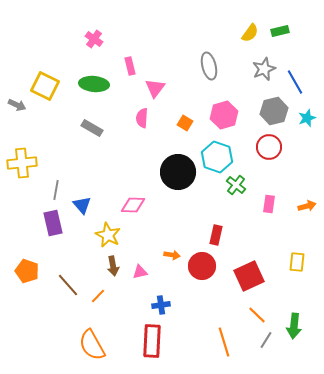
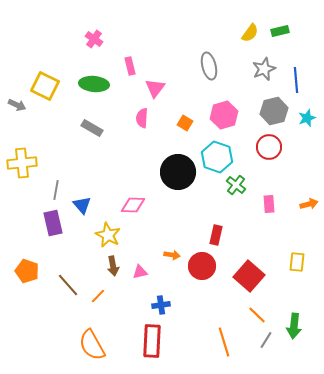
blue line at (295, 82): moved 1 px right, 2 px up; rotated 25 degrees clockwise
pink rectangle at (269, 204): rotated 12 degrees counterclockwise
orange arrow at (307, 206): moved 2 px right, 2 px up
red square at (249, 276): rotated 24 degrees counterclockwise
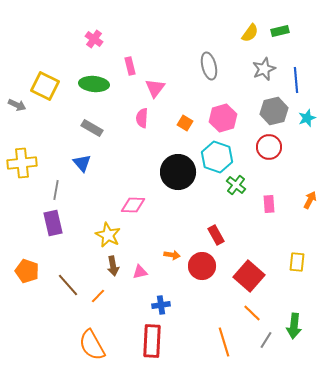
pink hexagon at (224, 115): moved 1 px left, 3 px down
orange arrow at (309, 204): moved 1 px right, 4 px up; rotated 48 degrees counterclockwise
blue triangle at (82, 205): moved 42 px up
red rectangle at (216, 235): rotated 42 degrees counterclockwise
orange line at (257, 315): moved 5 px left, 2 px up
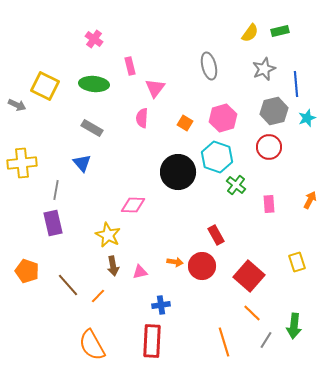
blue line at (296, 80): moved 4 px down
orange arrow at (172, 255): moved 3 px right, 7 px down
yellow rectangle at (297, 262): rotated 24 degrees counterclockwise
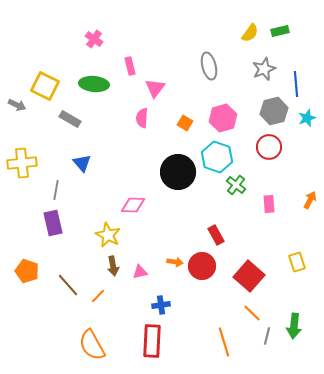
gray rectangle at (92, 128): moved 22 px left, 9 px up
gray line at (266, 340): moved 1 px right, 4 px up; rotated 18 degrees counterclockwise
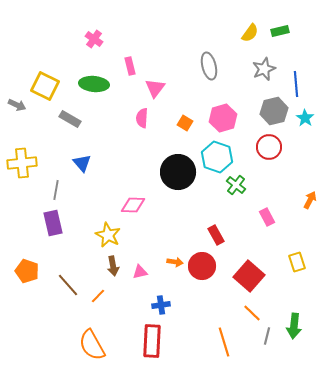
cyan star at (307, 118): moved 2 px left; rotated 18 degrees counterclockwise
pink rectangle at (269, 204): moved 2 px left, 13 px down; rotated 24 degrees counterclockwise
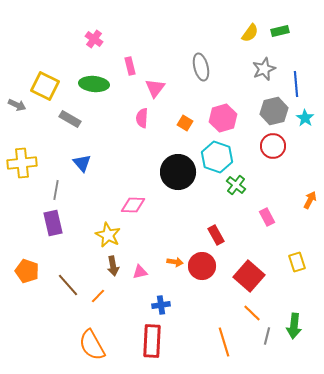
gray ellipse at (209, 66): moved 8 px left, 1 px down
red circle at (269, 147): moved 4 px right, 1 px up
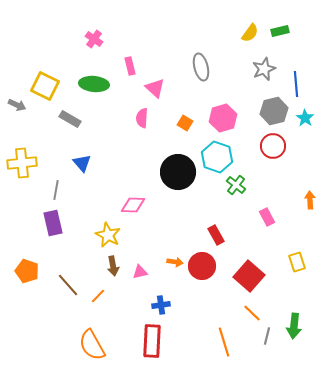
pink triangle at (155, 88): rotated 25 degrees counterclockwise
orange arrow at (310, 200): rotated 30 degrees counterclockwise
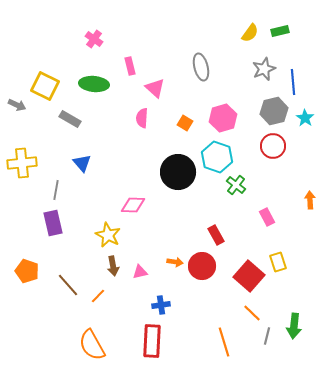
blue line at (296, 84): moved 3 px left, 2 px up
yellow rectangle at (297, 262): moved 19 px left
